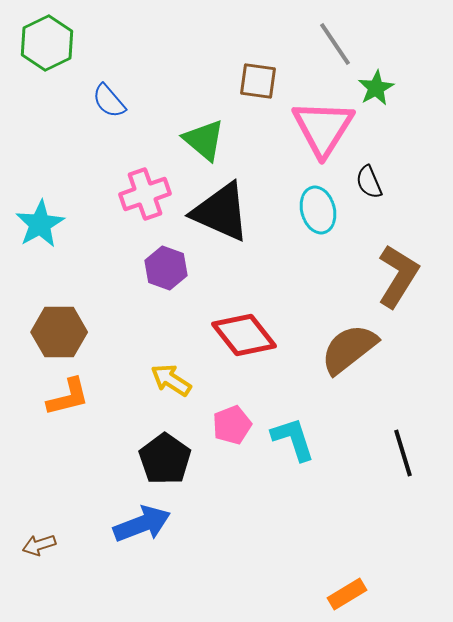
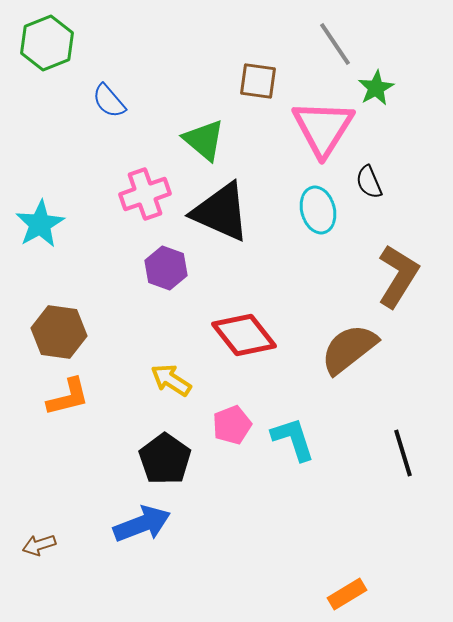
green hexagon: rotated 4 degrees clockwise
brown hexagon: rotated 8 degrees clockwise
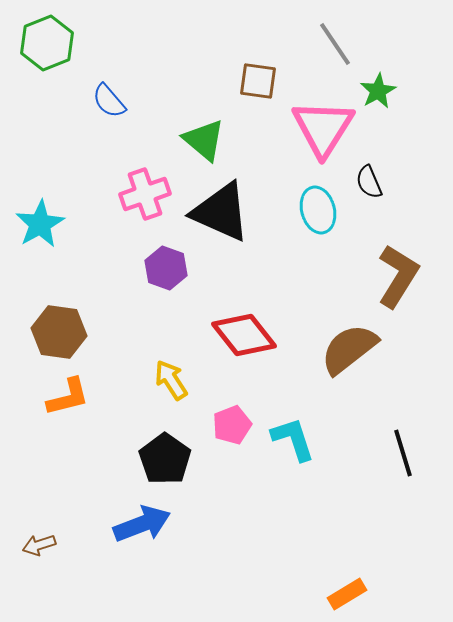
green star: moved 2 px right, 3 px down
yellow arrow: rotated 24 degrees clockwise
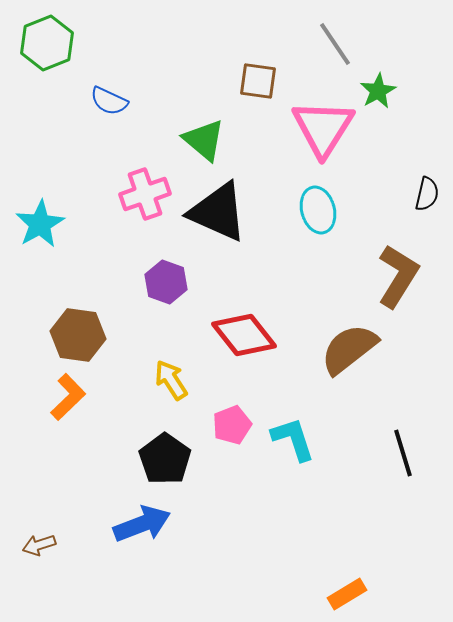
blue semicircle: rotated 24 degrees counterclockwise
black semicircle: moved 58 px right, 12 px down; rotated 144 degrees counterclockwise
black triangle: moved 3 px left
purple hexagon: moved 14 px down
brown hexagon: moved 19 px right, 3 px down
orange L-shape: rotated 30 degrees counterclockwise
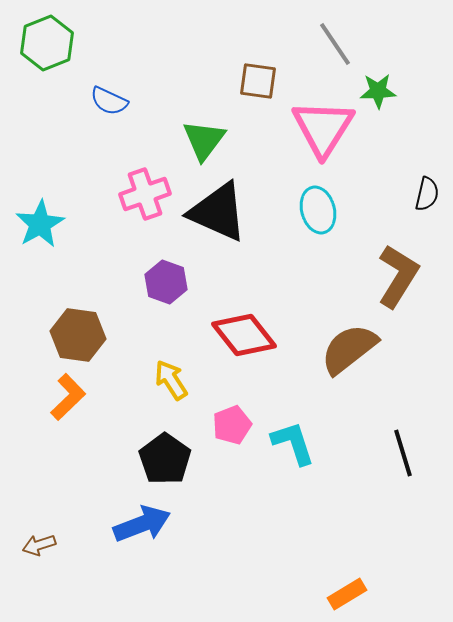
green star: rotated 27 degrees clockwise
green triangle: rotated 27 degrees clockwise
cyan L-shape: moved 4 px down
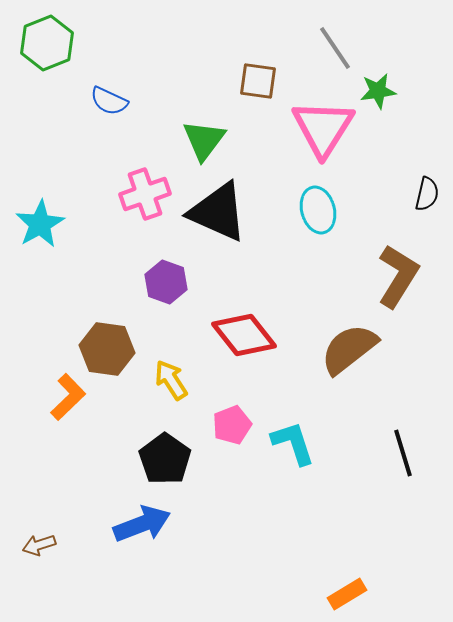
gray line: moved 4 px down
green star: rotated 6 degrees counterclockwise
brown hexagon: moved 29 px right, 14 px down
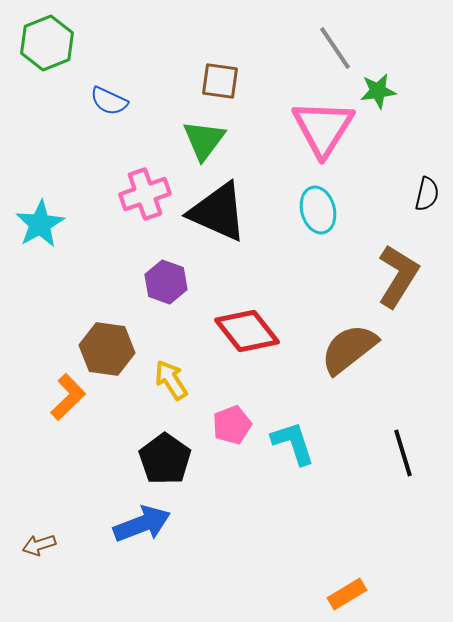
brown square: moved 38 px left
red diamond: moved 3 px right, 4 px up
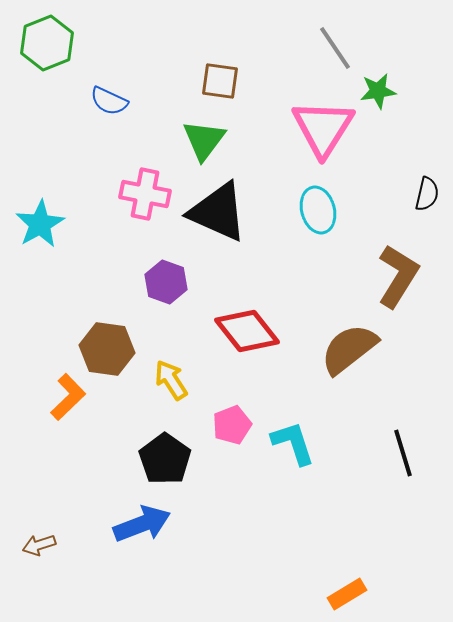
pink cross: rotated 30 degrees clockwise
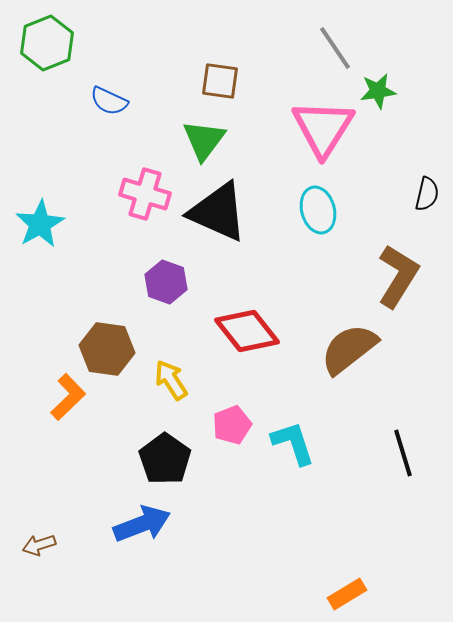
pink cross: rotated 6 degrees clockwise
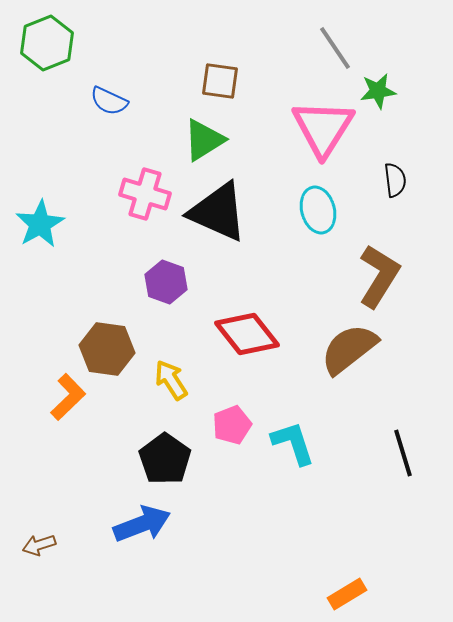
green triangle: rotated 21 degrees clockwise
black semicircle: moved 32 px left, 14 px up; rotated 20 degrees counterclockwise
brown L-shape: moved 19 px left
red diamond: moved 3 px down
